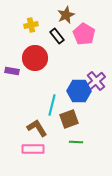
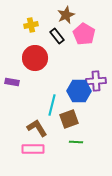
purple rectangle: moved 11 px down
purple cross: rotated 36 degrees clockwise
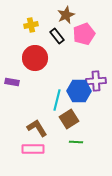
pink pentagon: rotated 20 degrees clockwise
cyan line: moved 5 px right, 5 px up
brown square: rotated 12 degrees counterclockwise
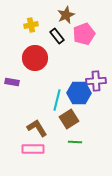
blue hexagon: moved 2 px down
green line: moved 1 px left
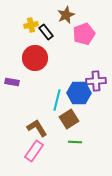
black rectangle: moved 11 px left, 4 px up
pink rectangle: moved 1 px right, 2 px down; rotated 55 degrees counterclockwise
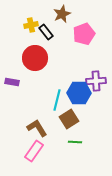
brown star: moved 4 px left, 1 px up
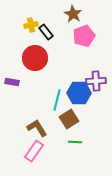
brown star: moved 11 px right; rotated 18 degrees counterclockwise
pink pentagon: moved 2 px down
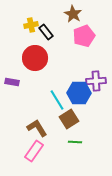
cyan line: rotated 45 degrees counterclockwise
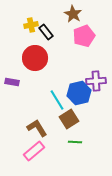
blue hexagon: rotated 15 degrees counterclockwise
pink rectangle: rotated 15 degrees clockwise
